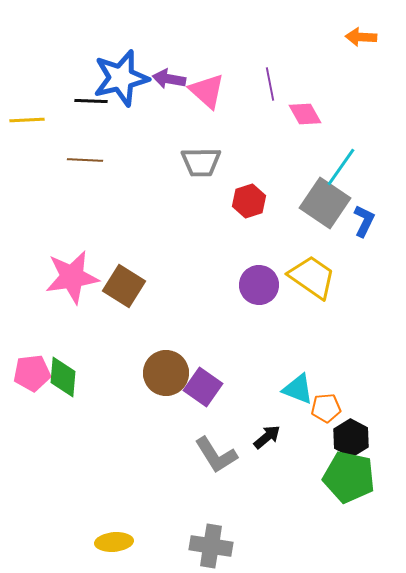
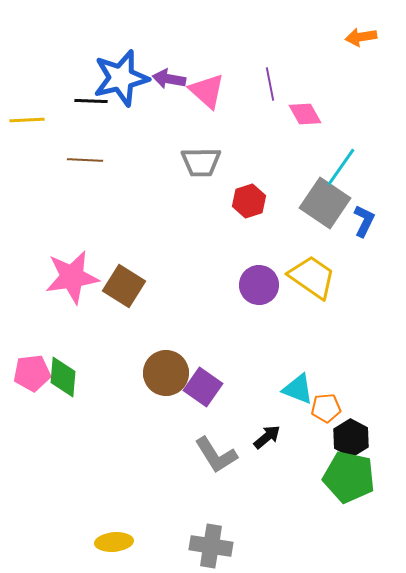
orange arrow: rotated 12 degrees counterclockwise
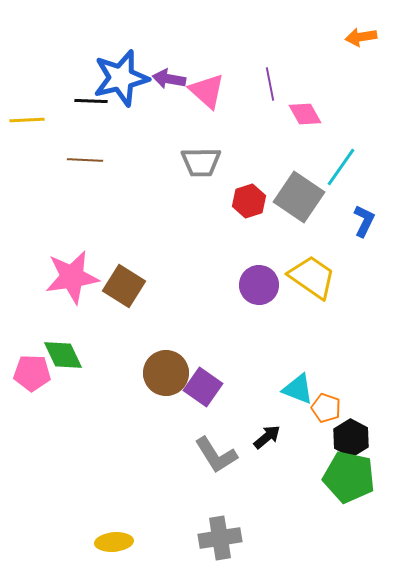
gray square: moved 26 px left, 6 px up
pink pentagon: rotated 9 degrees clockwise
green diamond: moved 22 px up; rotated 30 degrees counterclockwise
orange pentagon: rotated 24 degrees clockwise
gray cross: moved 9 px right, 8 px up; rotated 18 degrees counterclockwise
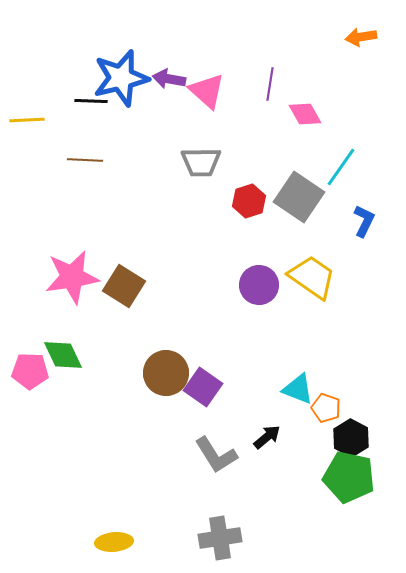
purple line: rotated 20 degrees clockwise
pink pentagon: moved 2 px left, 2 px up
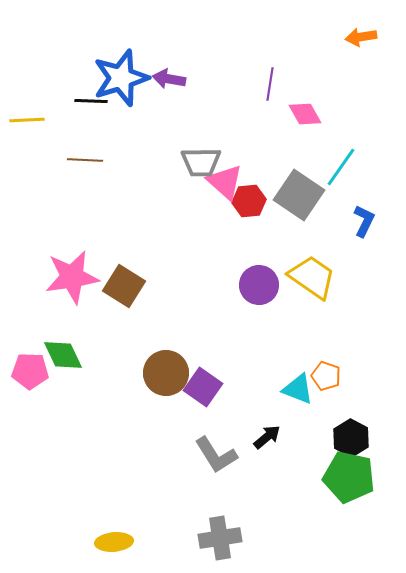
blue star: rotated 4 degrees counterclockwise
pink triangle: moved 18 px right, 91 px down
gray square: moved 2 px up
red hexagon: rotated 12 degrees clockwise
orange pentagon: moved 32 px up
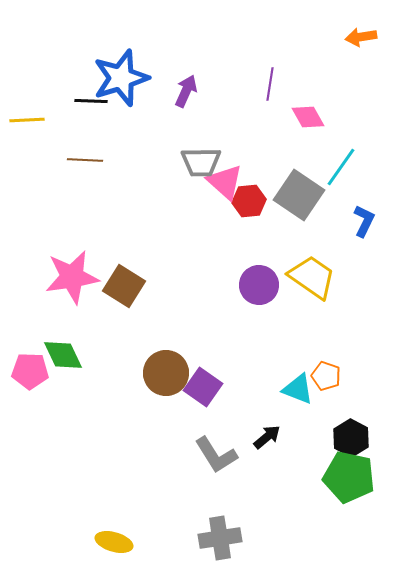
purple arrow: moved 17 px right, 12 px down; rotated 104 degrees clockwise
pink diamond: moved 3 px right, 3 px down
yellow ellipse: rotated 21 degrees clockwise
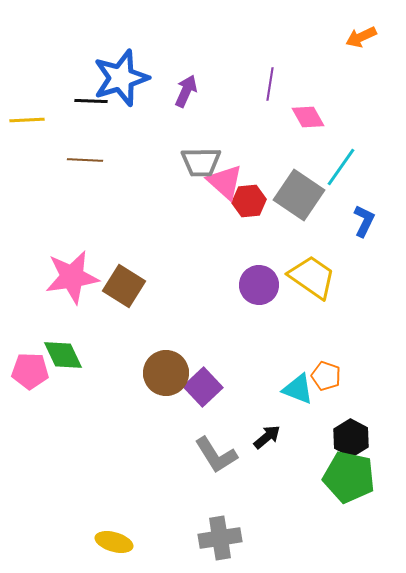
orange arrow: rotated 16 degrees counterclockwise
purple square: rotated 12 degrees clockwise
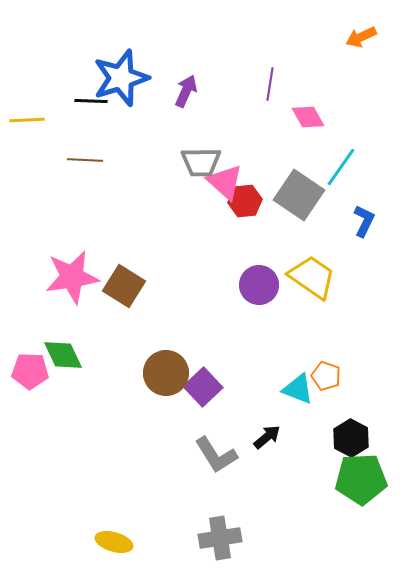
red hexagon: moved 4 px left
green pentagon: moved 12 px right, 2 px down; rotated 15 degrees counterclockwise
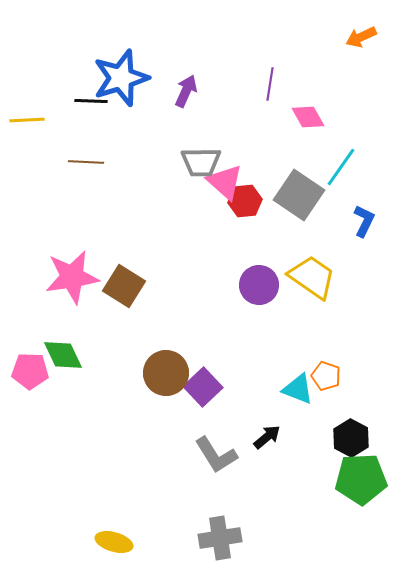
brown line: moved 1 px right, 2 px down
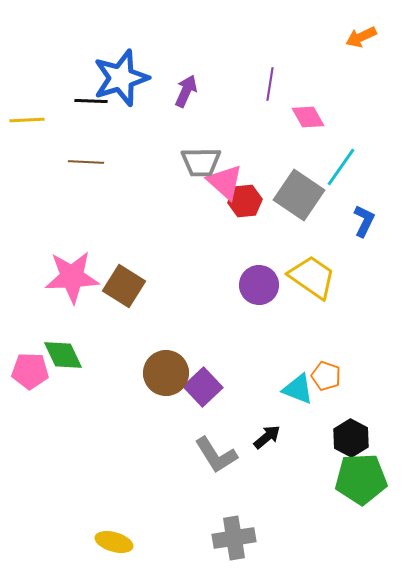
pink star: rotated 6 degrees clockwise
gray cross: moved 14 px right
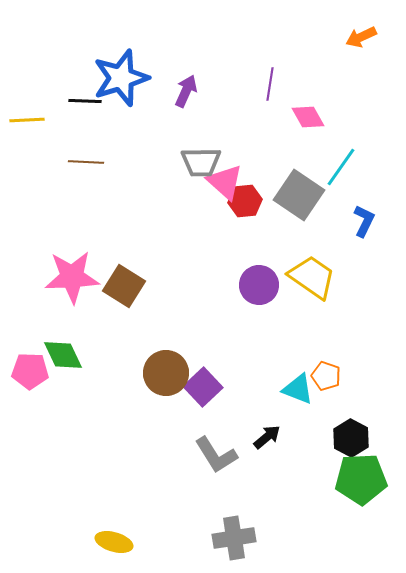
black line: moved 6 px left
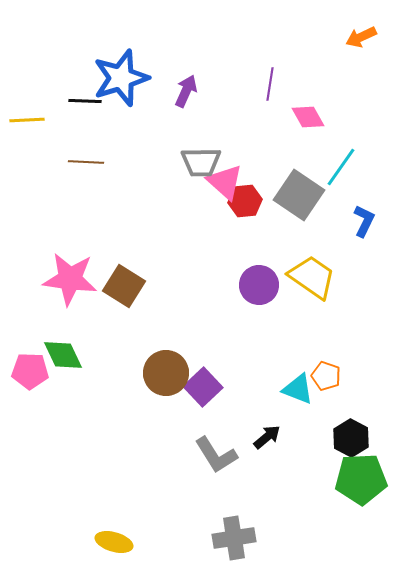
pink star: moved 2 px left, 2 px down; rotated 10 degrees clockwise
